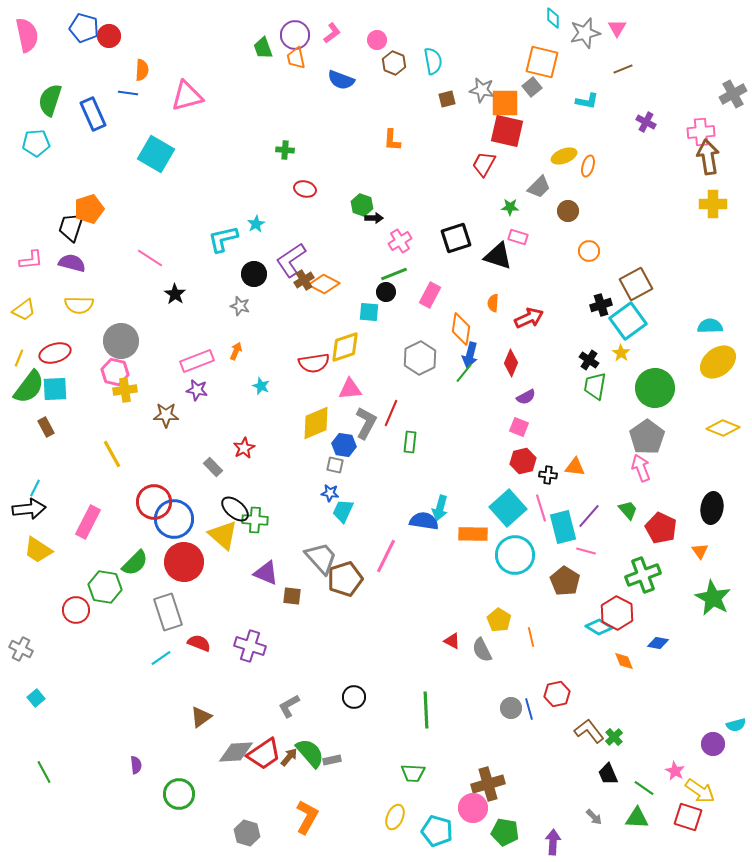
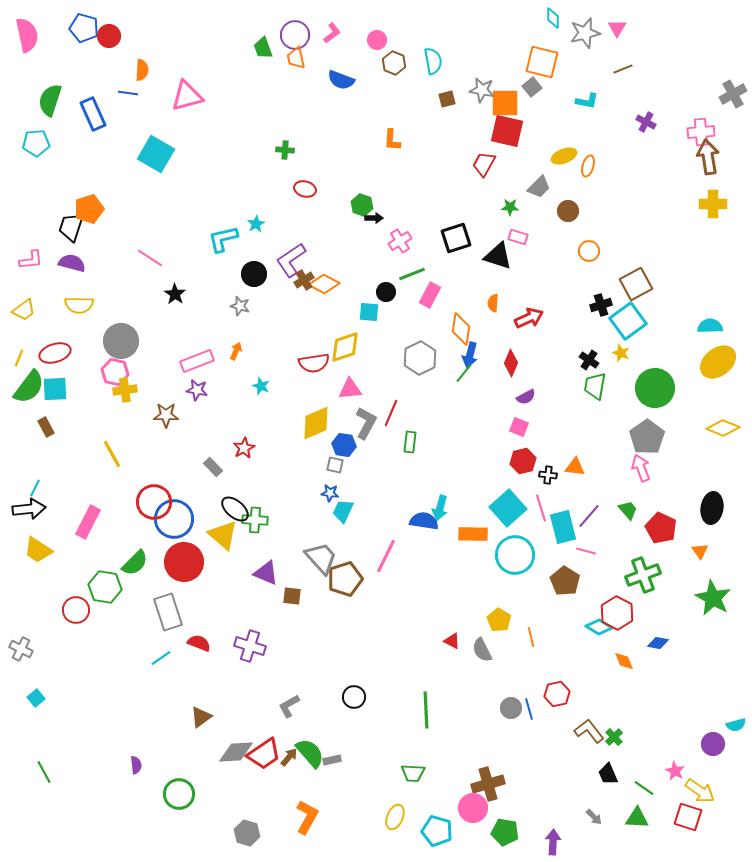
green line at (394, 274): moved 18 px right
yellow star at (621, 353): rotated 12 degrees counterclockwise
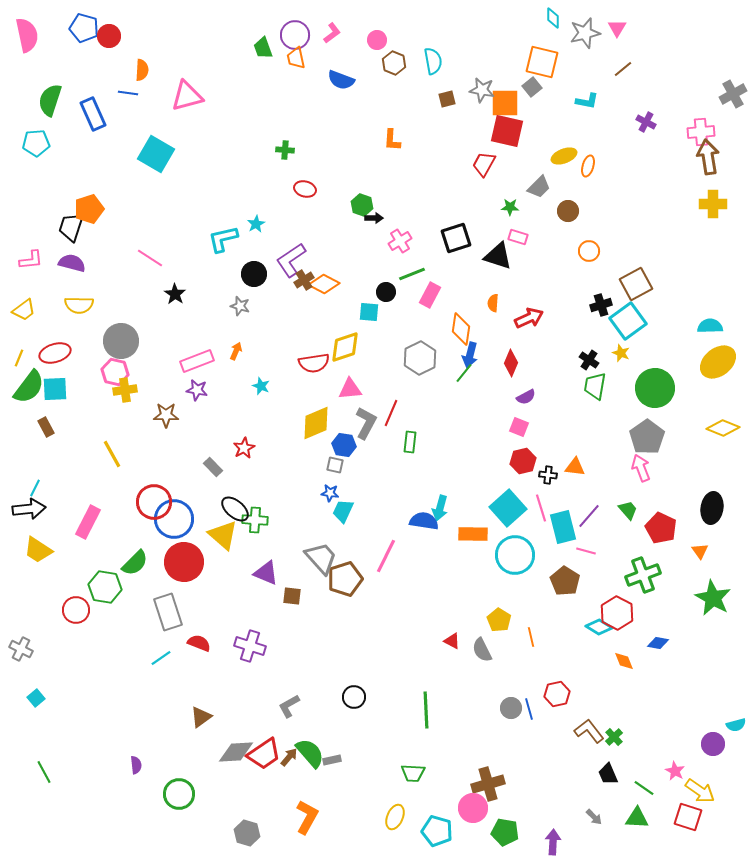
brown line at (623, 69): rotated 18 degrees counterclockwise
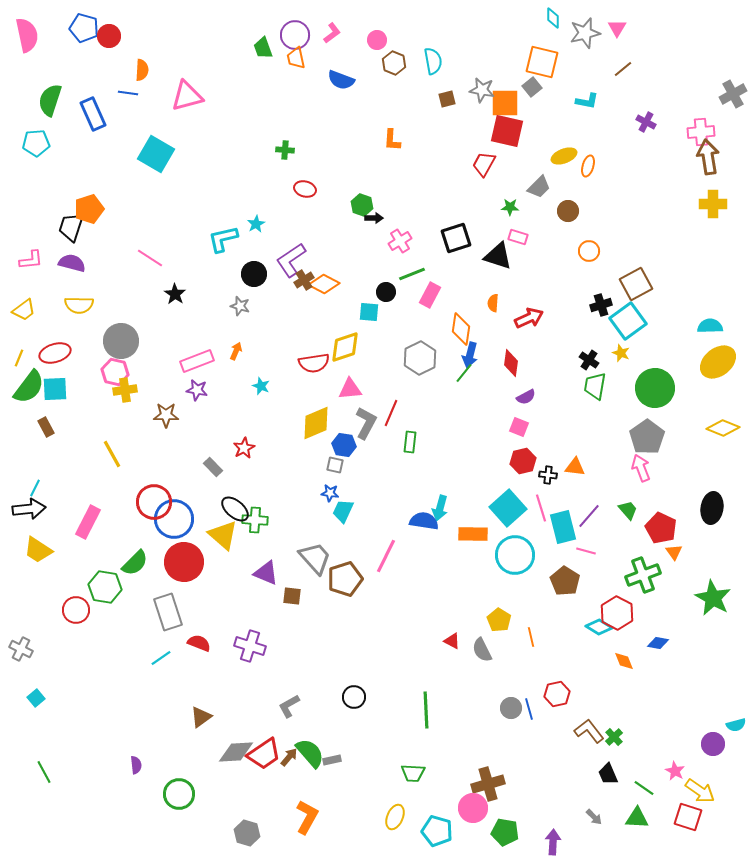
red diamond at (511, 363): rotated 16 degrees counterclockwise
orange triangle at (700, 551): moved 26 px left, 1 px down
gray trapezoid at (321, 558): moved 6 px left
